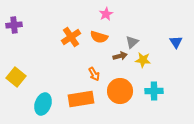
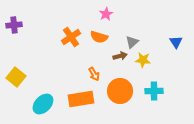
cyan ellipse: rotated 25 degrees clockwise
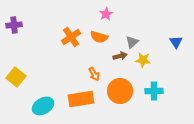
cyan ellipse: moved 2 px down; rotated 15 degrees clockwise
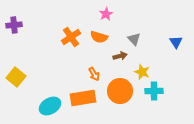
gray triangle: moved 2 px right, 3 px up; rotated 32 degrees counterclockwise
yellow star: moved 1 px left, 12 px down; rotated 14 degrees clockwise
orange rectangle: moved 2 px right, 1 px up
cyan ellipse: moved 7 px right
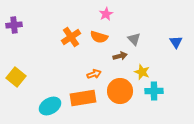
orange arrow: rotated 80 degrees counterclockwise
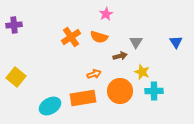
gray triangle: moved 2 px right, 3 px down; rotated 16 degrees clockwise
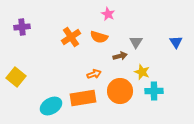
pink star: moved 2 px right; rotated 16 degrees counterclockwise
purple cross: moved 8 px right, 2 px down
cyan ellipse: moved 1 px right
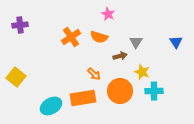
purple cross: moved 2 px left, 2 px up
orange arrow: rotated 64 degrees clockwise
